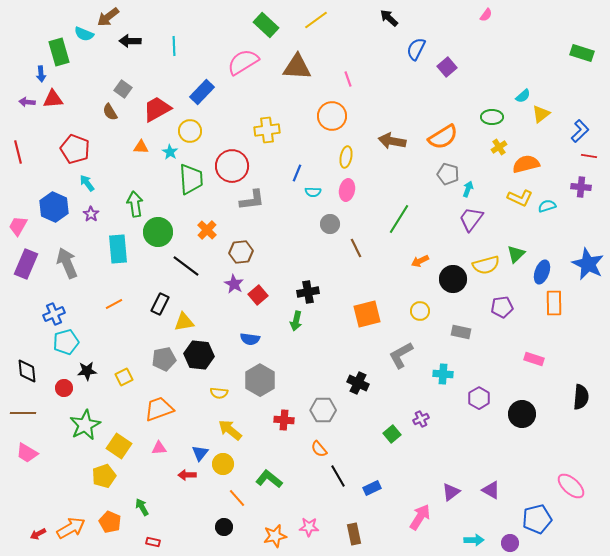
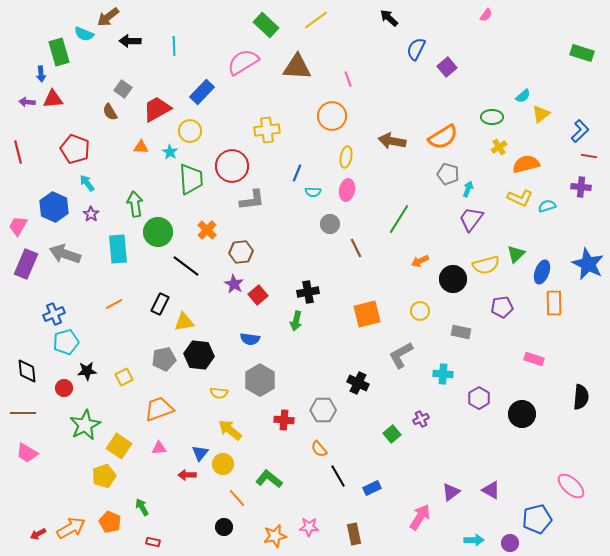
gray arrow at (67, 263): moved 2 px left, 9 px up; rotated 48 degrees counterclockwise
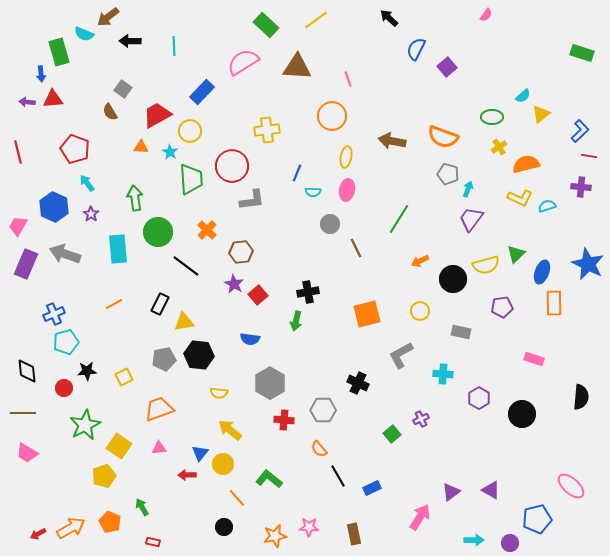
red trapezoid at (157, 109): moved 6 px down
orange semicircle at (443, 137): rotated 52 degrees clockwise
green arrow at (135, 204): moved 6 px up
gray hexagon at (260, 380): moved 10 px right, 3 px down
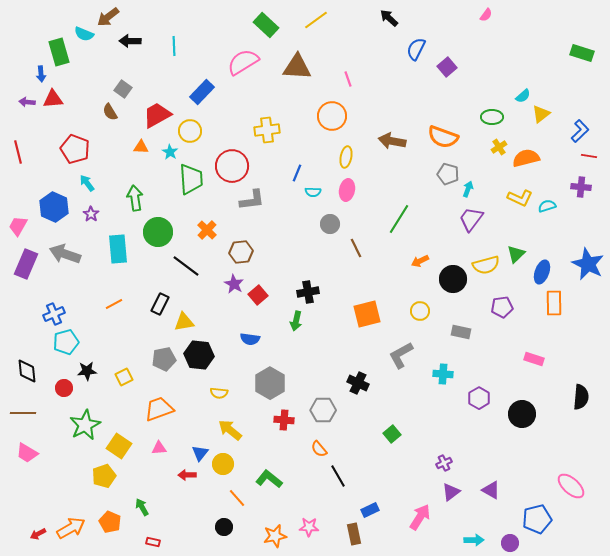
orange semicircle at (526, 164): moved 6 px up
purple cross at (421, 419): moved 23 px right, 44 px down
blue rectangle at (372, 488): moved 2 px left, 22 px down
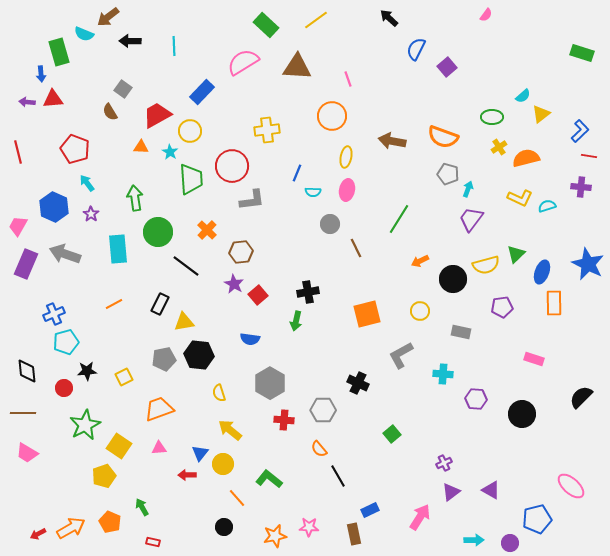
yellow semicircle at (219, 393): rotated 66 degrees clockwise
black semicircle at (581, 397): rotated 140 degrees counterclockwise
purple hexagon at (479, 398): moved 3 px left, 1 px down; rotated 25 degrees counterclockwise
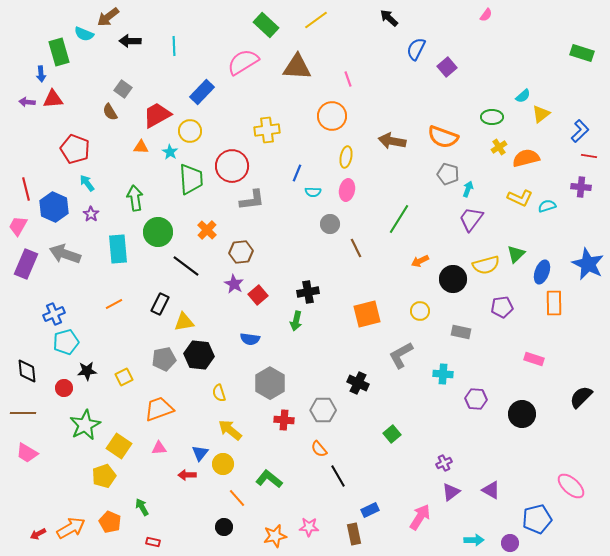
red line at (18, 152): moved 8 px right, 37 px down
